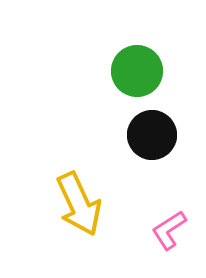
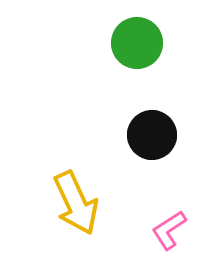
green circle: moved 28 px up
yellow arrow: moved 3 px left, 1 px up
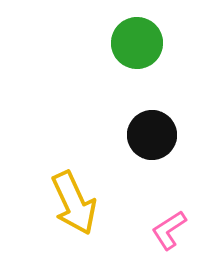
yellow arrow: moved 2 px left
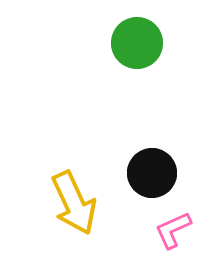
black circle: moved 38 px down
pink L-shape: moved 4 px right; rotated 9 degrees clockwise
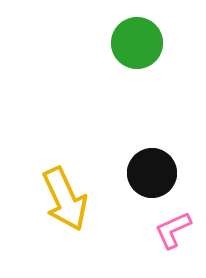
yellow arrow: moved 9 px left, 4 px up
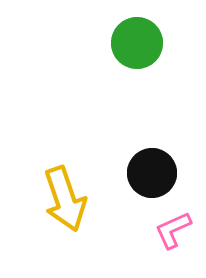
yellow arrow: rotated 6 degrees clockwise
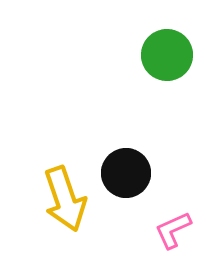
green circle: moved 30 px right, 12 px down
black circle: moved 26 px left
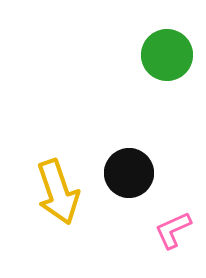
black circle: moved 3 px right
yellow arrow: moved 7 px left, 7 px up
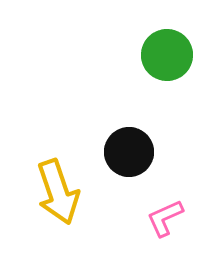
black circle: moved 21 px up
pink L-shape: moved 8 px left, 12 px up
